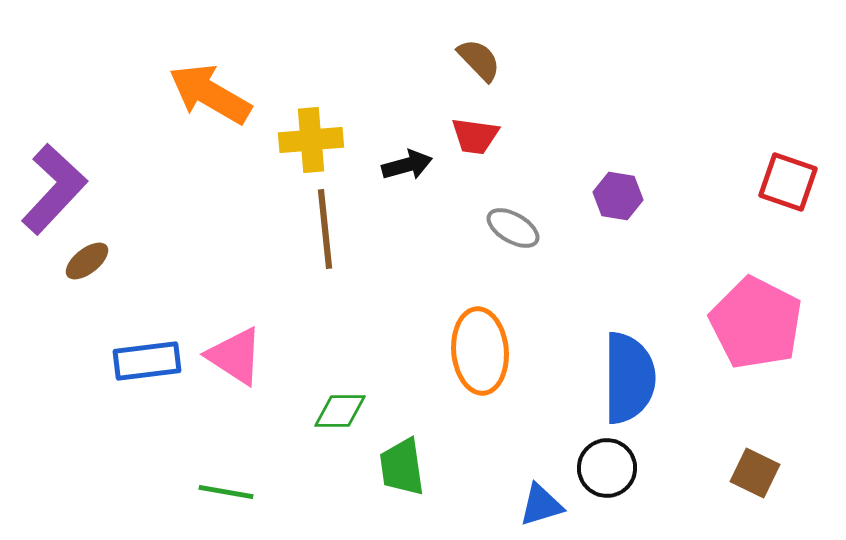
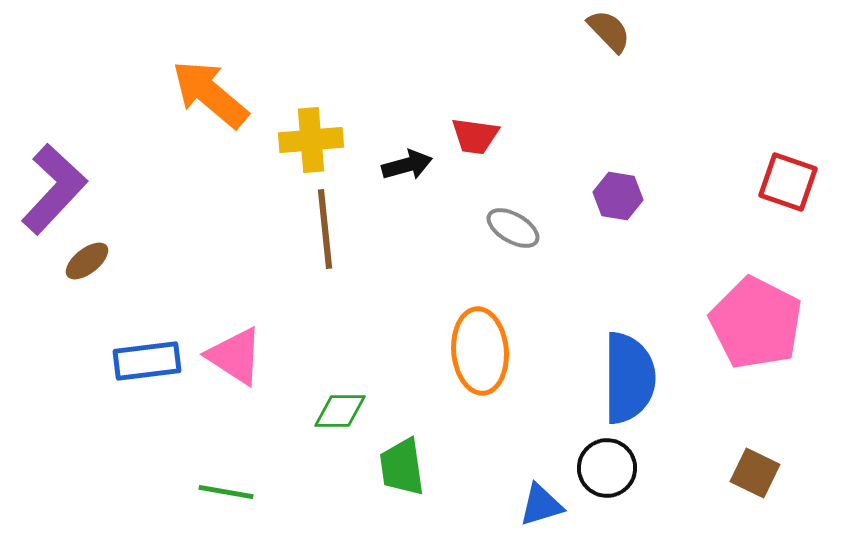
brown semicircle: moved 130 px right, 29 px up
orange arrow: rotated 10 degrees clockwise
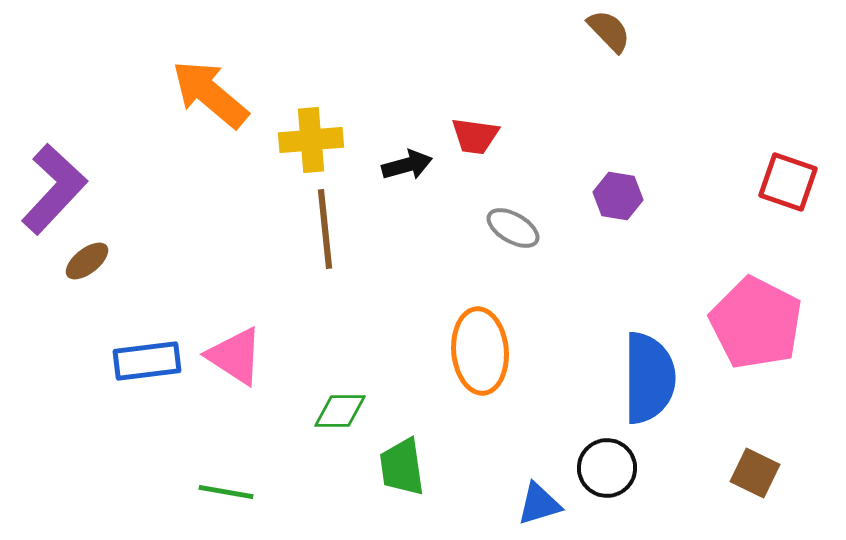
blue semicircle: moved 20 px right
blue triangle: moved 2 px left, 1 px up
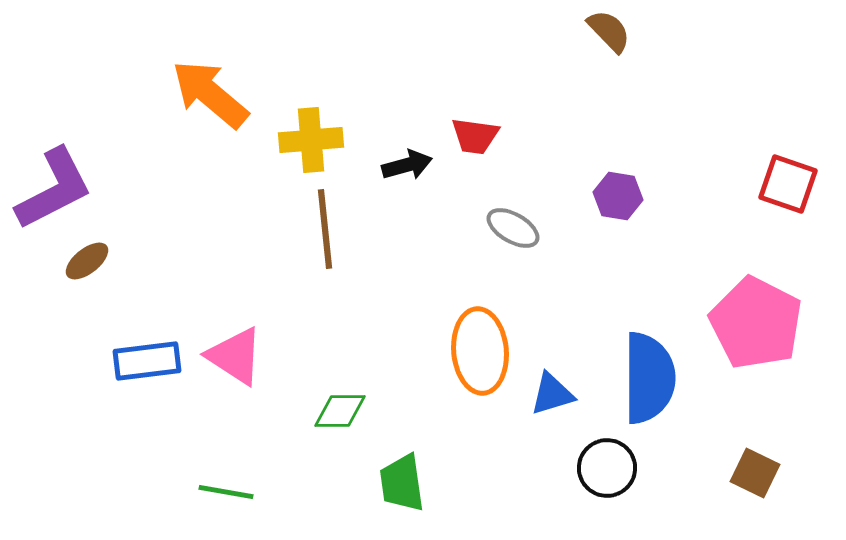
red square: moved 2 px down
purple L-shape: rotated 20 degrees clockwise
green trapezoid: moved 16 px down
blue triangle: moved 13 px right, 110 px up
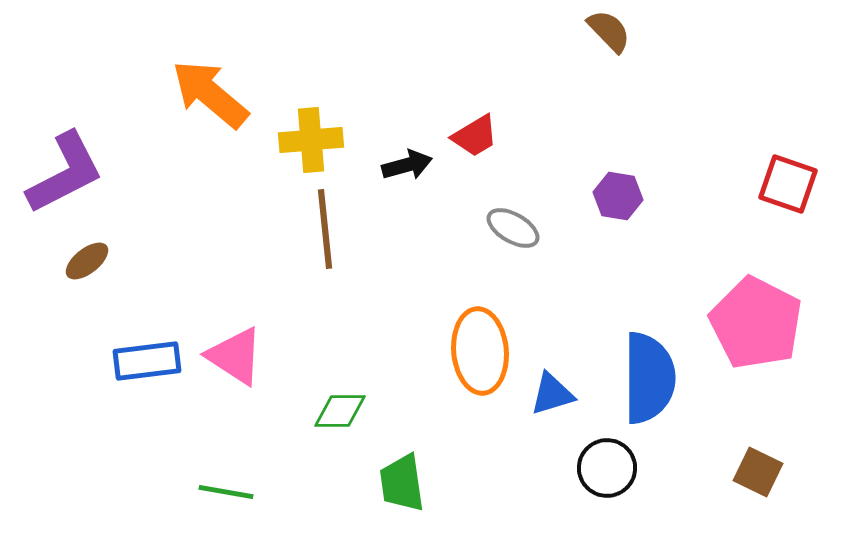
red trapezoid: rotated 39 degrees counterclockwise
purple L-shape: moved 11 px right, 16 px up
brown square: moved 3 px right, 1 px up
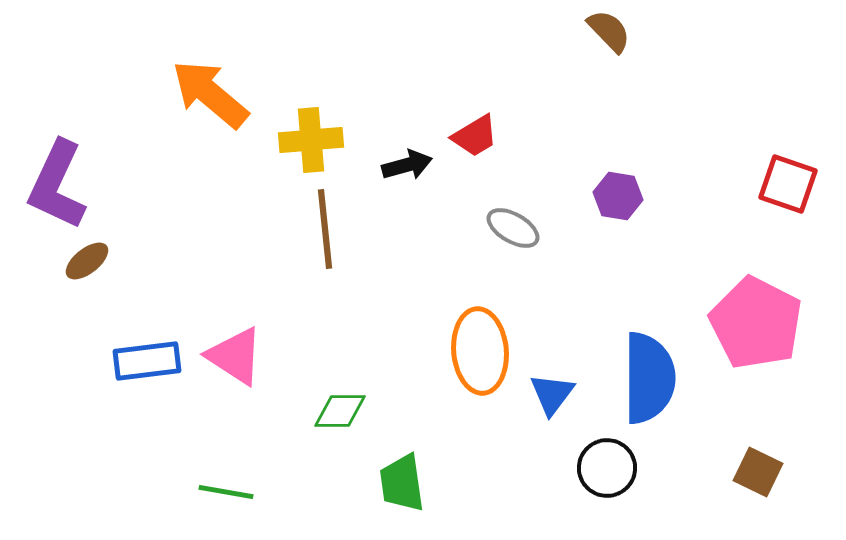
purple L-shape: moved 8 px left, 12 px down; rotated 142 degrees clockwise
blue triangle: rotated 36 degrees counterclockwise
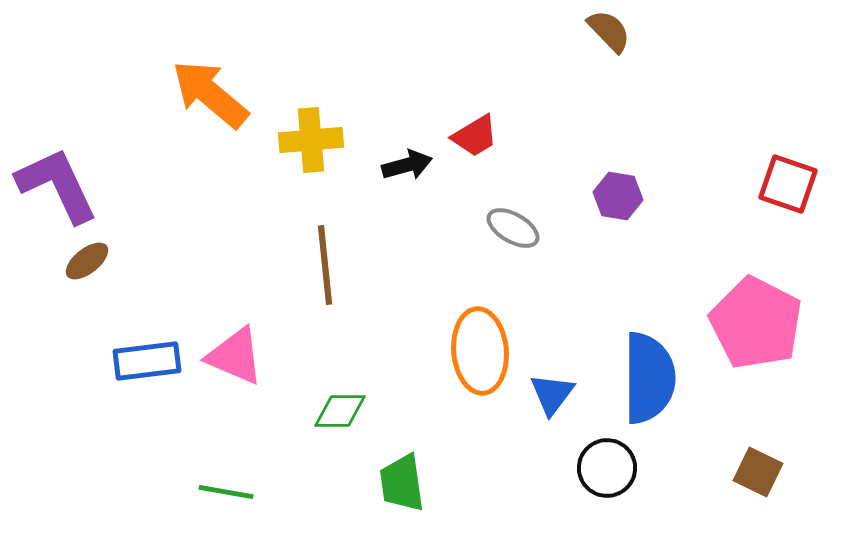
purple L-shape: rotated 130 degrees clockwise
brown line: moved 36 px down
pink triangle: rotated 10 degrees counterclockwise
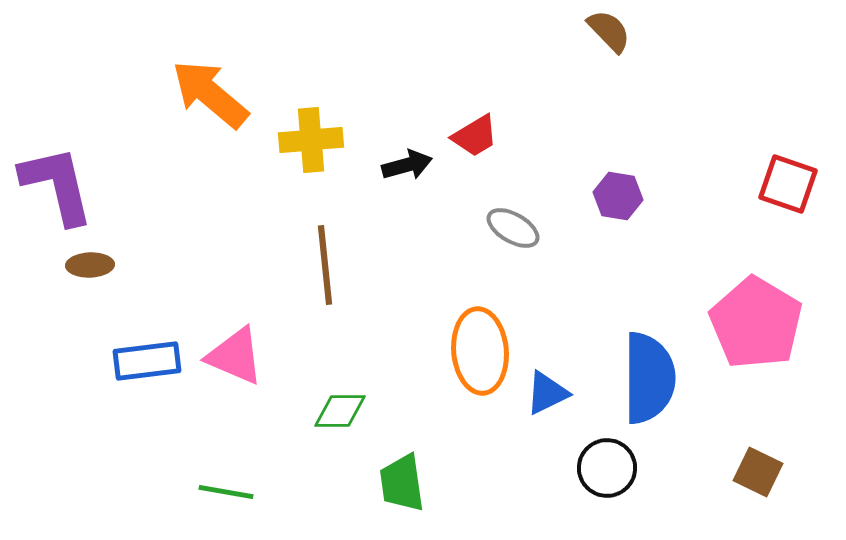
purple L-shape: rotated 12 degrees clockwise
brown ellipse: moved 3 px right, 4 px down; rotated 36 degrees clockwise
pink pentagon: rotated 4 degrees clockwise
blue triangle: moved 5 px left, 1 px up; rotated 27 degrees clockwise
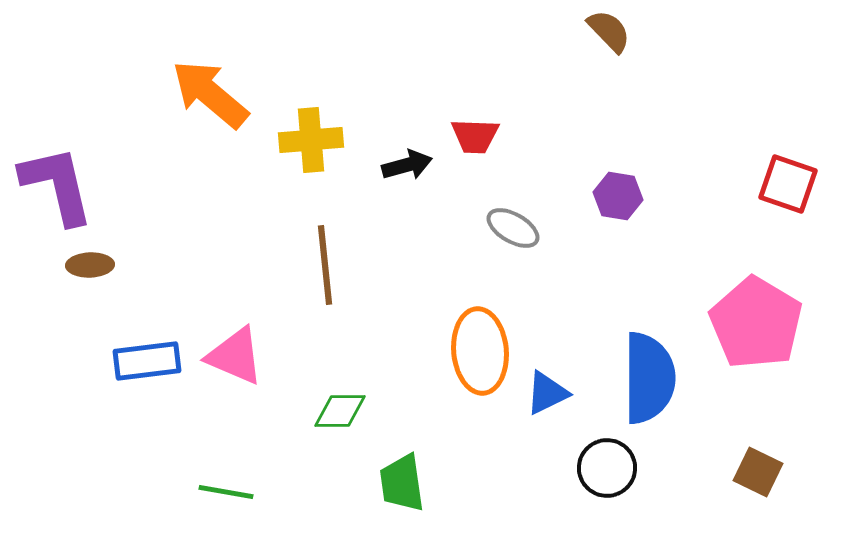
red trapezoid: rotated 33 degrees clockwise
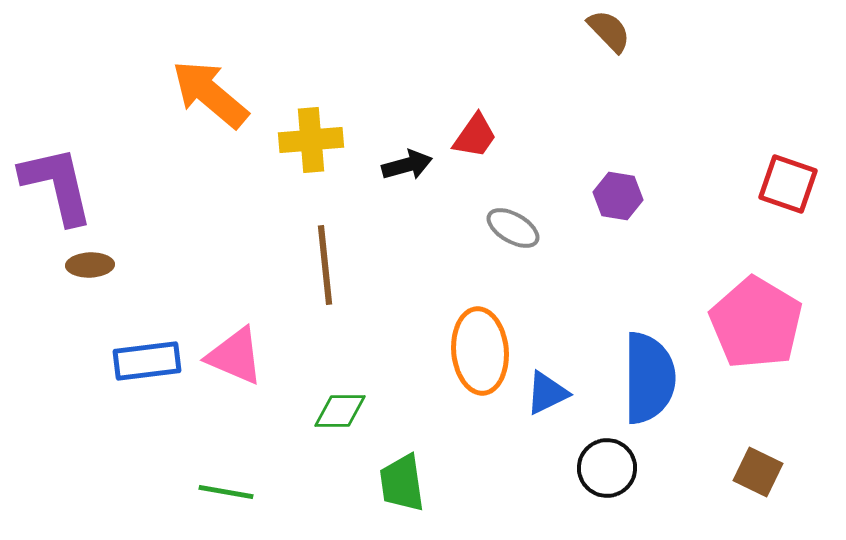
red trapezoid: rotated 57 degrees counterclockwise
